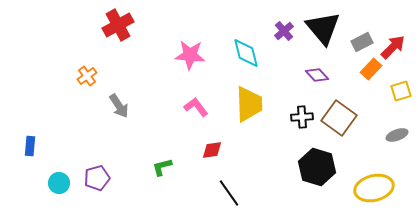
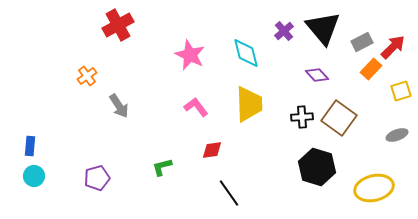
pink star: rotated 20 degrees clockwise
cyan circle: moved 25 px left, 7 px up
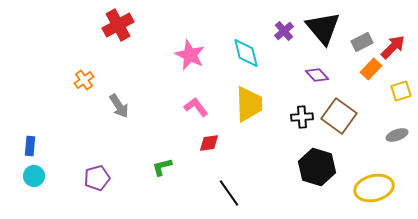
orange cross: moved 3 px left, 4 px down
brown square: moved 2 px up
red diamond: moved 3 px left, 7 px up
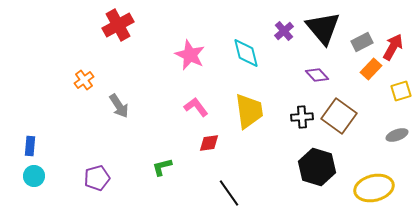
red arrow: rotated 16 degrees counterclockwise
yellow trapezoid: moved 7 px down; rotated 6 degrees counterclockwise
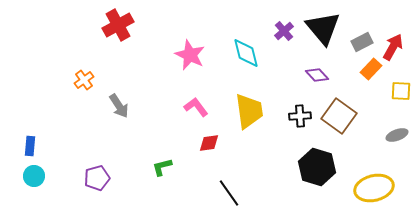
yellow square: rotated 20 degrees clockwise
black cross: moved 2 px left, 1 px up
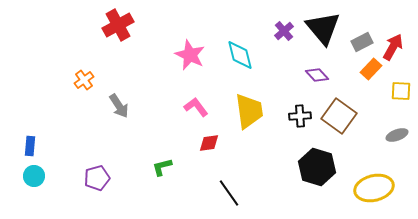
cyan diamond: moved 6 px left, 2 px down
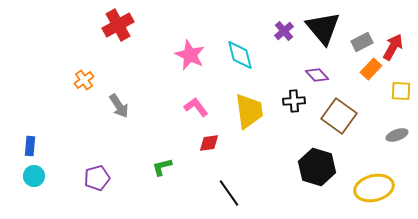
black cross: moved 6 px left, 15 px up
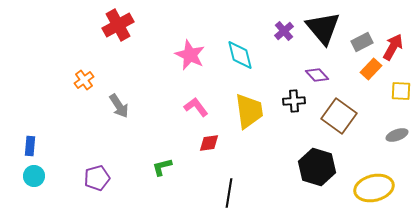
black line: rotated 44 degrees clockwise
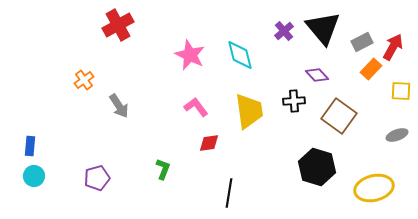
green L-shape: moved 1 px right, 2 px down; rotated 125 degrees clockwise
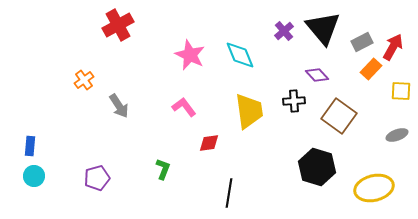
cyan diamond: rotated 8 degrees counterclockwise
pink L-shape: moved 12 px left
